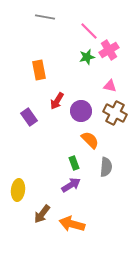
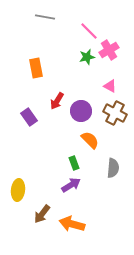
orange rectangle: moved 3 px left, 2 px up
pink triangle: rotated 16 degrees clockwise
gray semicircle: moved 7 px right, 1 px down
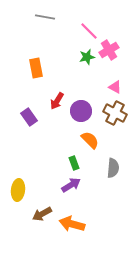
pink triangle: moved 5 px right, 1 px down
brown arrow: rotated 24 degrees clockwise
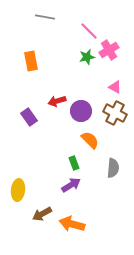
orange rectangle: moved 5 px left, 7 px up
red arrow: rotated 42 degrees clockwise
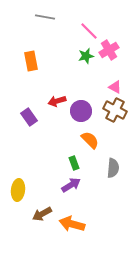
green star: moved 1 px left, 1 px up
brown cross: moved 3 px up
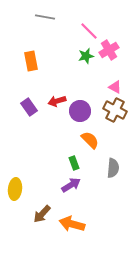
purple circle: moved 1 px left
purple rectangle: moved 10 px up
yellow ellipse: moved 3 px left, 1 px up
brown arrow: rotated 18 degrees counterclockwise
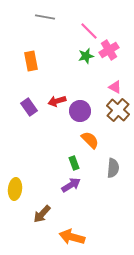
brown cross: moved 3 px right; rotated 15 degrees clockwise
orange arrow: moved 13 px down
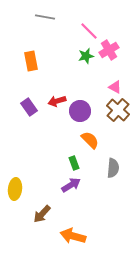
orange arrow: moved 1 px right, 1 px up
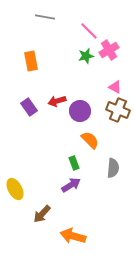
brown cross: rotated 20 degrees counterclockwise
yellow ellipse: rotated 35 degrees counterclockwise
